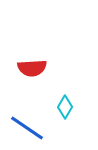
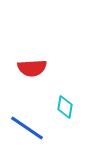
cyan diamond: rotated 20 degrees counterclockwise
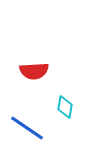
red semicircle: moved 2 px right, 3 px down
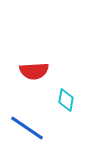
cyan diamond: moved 1 px right, 7 px up
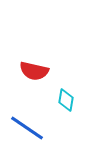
red semicircle: rotated 16 degrees clockwise
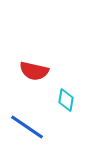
blue line: moved 1 px up
